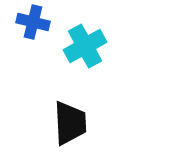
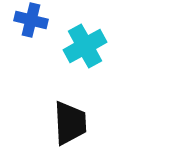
blue cross: moved 2 px left, 2 px up
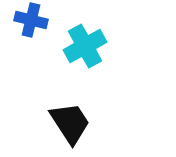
black trapezoid: rotated 30 degrees counterclockwise
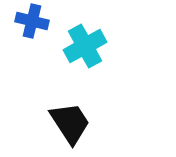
blue cross: moved 1 px right, 1 px down
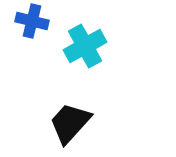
black trapezoid: rotated 105 degrees counterclockwise
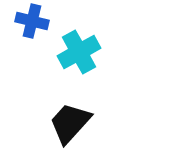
cyan cross: moved 6 px left, 6 px down
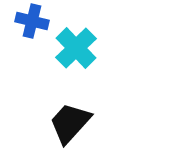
cyan cross: moved 3 px left, 4 px up; rotated 15 degrees counterclockwise
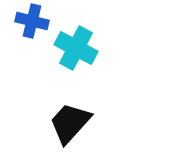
cyan cross: rotated 18 degrees counterclockwise
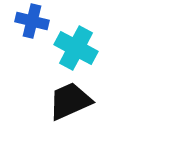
black trapezoid: moved 22 px up; rotated 24 degrees clockwise
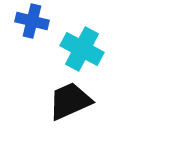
cyan cross: moved 6 px right, 1 px down
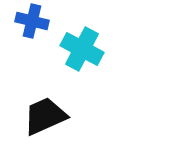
black trapezoid: moved 25 px left, 15 px down
